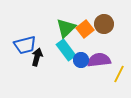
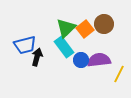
cyan rectangle: moved 2 px left, 3 px up
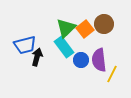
purple semicircle: rotated 90 degrees counterclockwise
yellow line: moved 7 px left
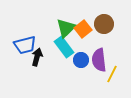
orange square: moved 2 px left
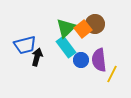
brown circle: moved 9 px left
cyan rectangle: moved 2 px right
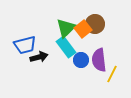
black arrow: moved 2 px right; rotated 60 degrees clockwise
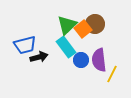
green triangle: moved 1 px right, 3 px up
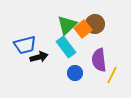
blue circle: moved 6 px left, 13 px down
yellow line: moved 1 px down
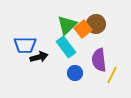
brown circle: moved 1 px right
blue trapezoid: rotated 15 degrees clockwise
